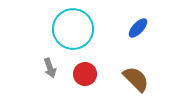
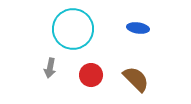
blue ellipse: rotated 55 degrees clockwise
gray arrow: rotated 30 degrees clockwise
red circle: moved 6 px right, 1 px down
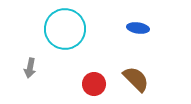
cyan circle: moved 8 px left
gray arrow: moved 20 px left
red circle: moved 3 px right, 9 px down
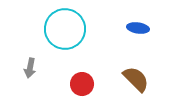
red circle: moved 12 px left
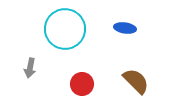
blue ellipse: moved 13 px left
brown semicircle: moved 2 px down
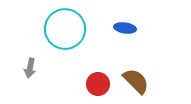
red circle: moved 16 px right
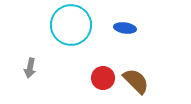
cyan circle: moved 6 px right, 4 px up
red circle: moved 5 px right, 6 px up
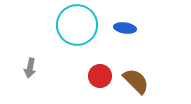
cyan circle: moved 6 px right
red circle: moved 3 px left, 2 px up
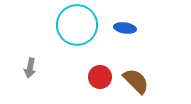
red circle: moved 1 px down
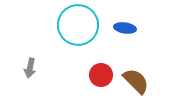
cyan circle: moved 1 px right
red circle: moved 1 px right, 2 px up
